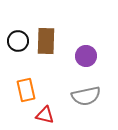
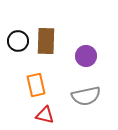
orange rectangle: moved 10 px right, 5 px up
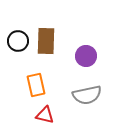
gray semicircle: moved 1 px right, 1 px up
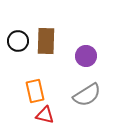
orange rectangle: moved 1 px left, 6 px down
gray semicircle: rotated 20 degrees counterclockwise
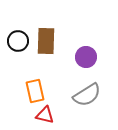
purple circle: moved 1 px down
